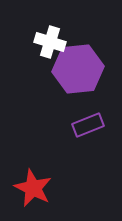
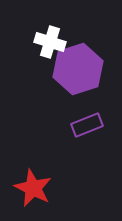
purple hexagon: rotated 12 degrees counterclockwise
purple rectangle: moved 1 px left
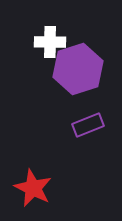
white cross: rotated 16 degrees counterclockwise
purple rectangle: moved 1 px right
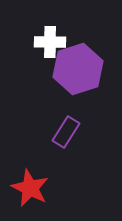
purple rectangle: moved 22 px left, 7 px down; rotated 36 degrees counterclockwise
red star: moved 3 px left
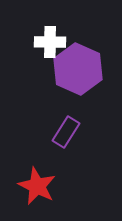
purple hexagon: rotated 18 degrees counterclockwise
red star: moved 7 px right, 2 px up
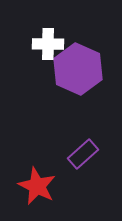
white cross: moved 2 px left, 2 px down
purple rectangle: moved 17 px right, 22 px down; rotated 16 degrees clockwise
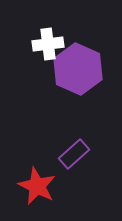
white cross: rotated 8 degrees counterclockwise
purple rectangle: moved 9 px left
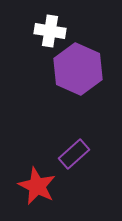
white cross: moved 2 px right, 13 px up; rotated 16 degrees clockwise
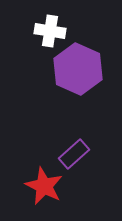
red star: moved 7 px right
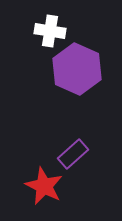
purple hexagon: moved 1 px left
purple rectangle: moved 1 px left
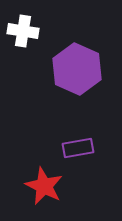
white cross: moved 27 px left
purple rectangle: moved 5 px right, 6 px up; rotated 32 degrees clockwise
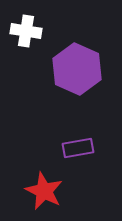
white cross: moved 3 px right
red star: moved 5 px down
